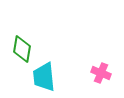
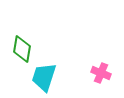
cyan trapezoid: rotated 24 degrees clockwise
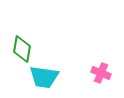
cyan trapezoid: rotated 100 degrees counterclockwise
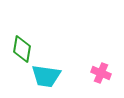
cyan trapezoid: moved 2 px right, 1 px up
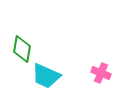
cyan trapezoid: rotated 16 degrees clockwise
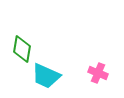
pink cross: moved 3 px left
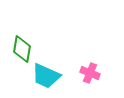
pink cross: moved 8 px left
